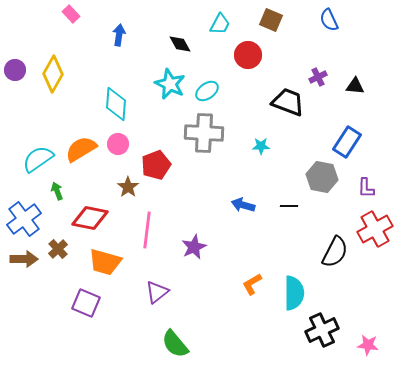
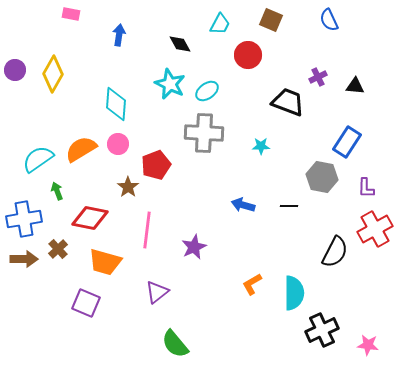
pink rectangle at (71, 14): rotated 36 degrees counterclockwise
blue cross at (24, 219): rotated 28 degrees clockwise
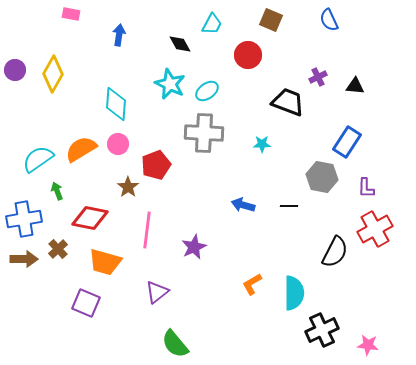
cyan trapezoid at (220, 24): moved 8 px left
cyan star at (261, 146): moved 1 px right, 2 px up
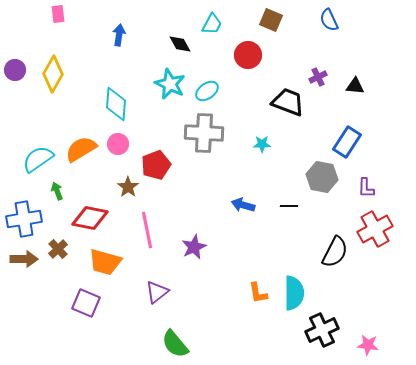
pink rectangle at (71, 14): moved 13 px left; rotated 72 degrees clockwise
pink line at (147, 230): rotated 18 degrees counterclockwise
orange L-shape at (252, 284): moved 6 px right, 9 px down; rotated 70 degrees counterclockwise
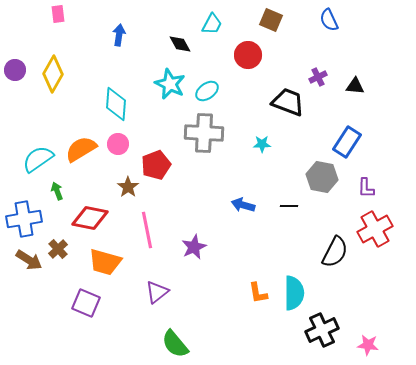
brown arrow at (24, 259): moved 5 px right, 1 px down; rotated 32 degrees clockwise
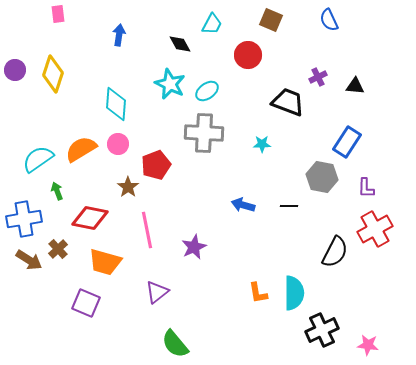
yellow diamond at (53, 74): rotated 12 degrees counterclockwise
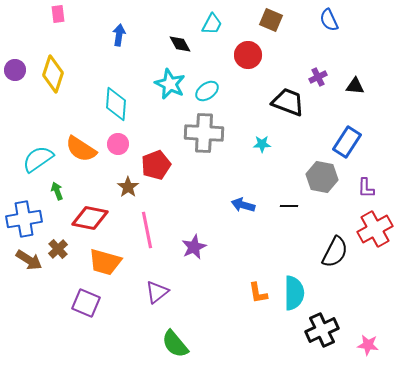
orange semicircle at (81, 149): rotated 116 degrees counterclockwise
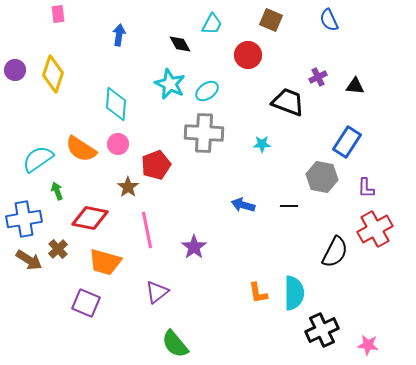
purple star at (194, 247): rotated 10 degrees counterclockwise
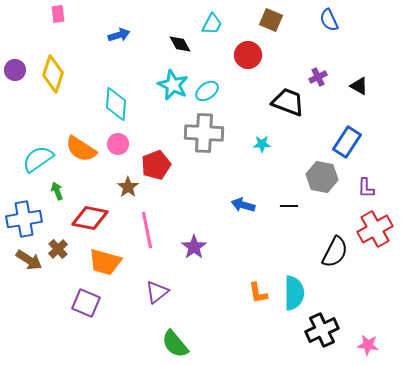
blue arrow at (119, 35): rotated 65 degrees clockwise
cyan star at (170, 84): moved 3 px right, 1 px down
black triangle at (355, 86): moved 4 px right; rotated 24 degrees clockwise
